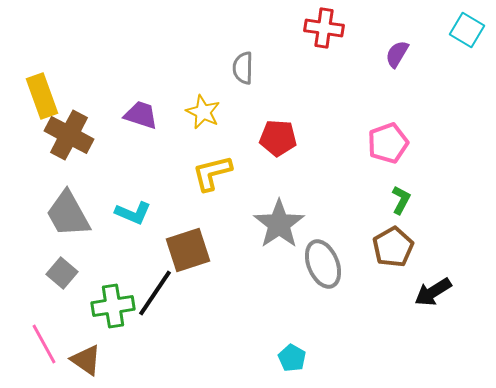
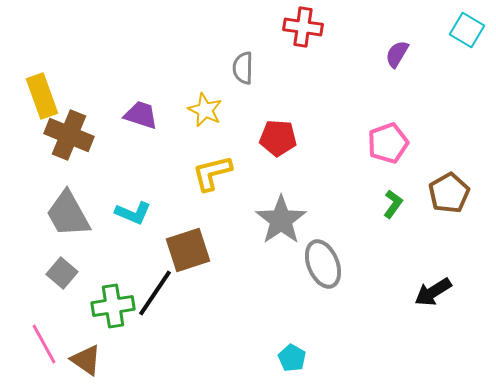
red cross: moved 21 px left, 1 px up
yellow star: moved 2 px right, 2 px up
brown cross: rotated 6 degrees counterclockwise
green L-shape: moved 8 px left, 4 px down; rotated 8 degrees clockwise
gray star: moved 2 px right, 4 px up
brown pentagon: moved 56 px right, 54 px up
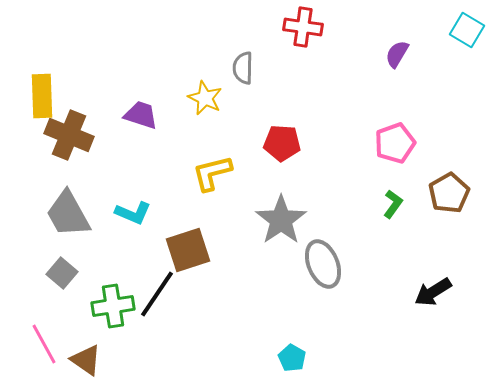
yellow rectangle: rotated 18 degrees clockwise
yellow star: moved 12 px up
red pentagon: moved 4 px right, 5 px down
pink pentagon: moved 7 px right
black line: moved 2 px right, 1 px down
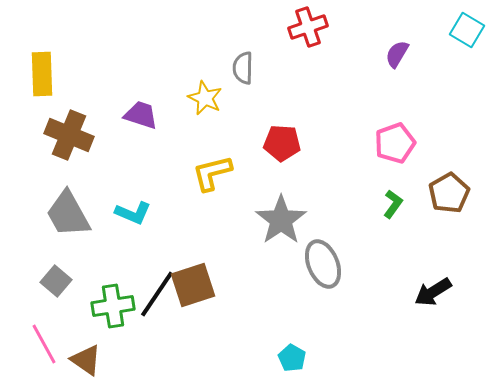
red cross: moved 5 px right; rotated 27 degrees counterclockwise
yellow rectangle: moved 22 px up
brown square: moved 5 px right, 35 px down
gray square: moved 6 px left, 8 px down
